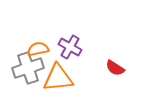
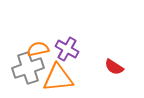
purple cross: moved 3 px left, 2 px down
red semicircle: moved 1 px left, 1 px up
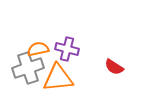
purple cross: rotated 15 degrees counterclockwise
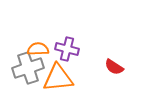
orange semicircle: rotated 10 degrees clockwise
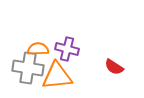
gray cross: rotated 28 degrees clockwise
orange triangle: moved 1 px left, 2 px up
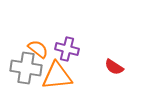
orange semicircle: rotated 40 degrees clockwise
gray cross: moved 2 px left
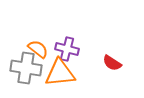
red semicircle: moved 2 px left, 4 px up
orange triangle: moved 3 px right, 3 px up
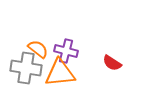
purple cross: moved 1 px left, 2 px down
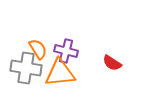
orange semicircle: rotated 20 degrees clockwise
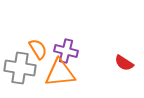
red semicircle: moved 12 px right
gray cross: moved 6 px left
